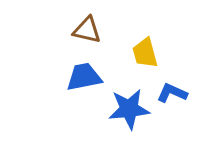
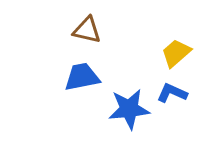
yellow trapezoid: moved 31 px right; rotated 64 degrees clockwise
blue trapezoid: moved 2 px left
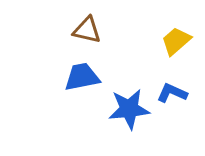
yellow trapezoid: moved 12 px up
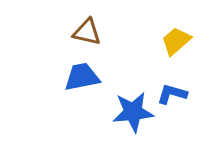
brown triangle: moved 2 px down
blue L-shape: moved 1 px down; rotated 8 degrees counterclockwise
blue star: moved 4 px right, 3 px down
